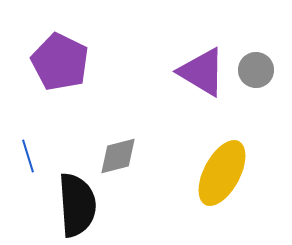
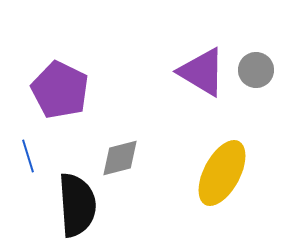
purple pentagon: moved 28 px down
gray diamond: moved 2 px right, 2 px down
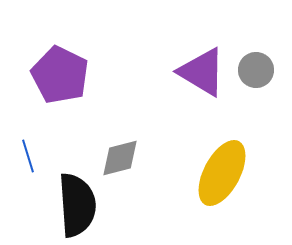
purple pentagon: moved 15 px up
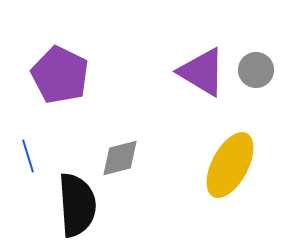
yellow ellipse: moved 8 px right, 8 px up
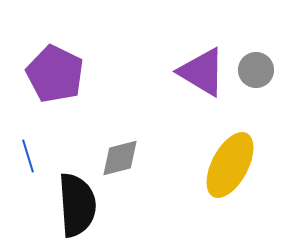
purple pentagon: moved 5 px left, 1 px up
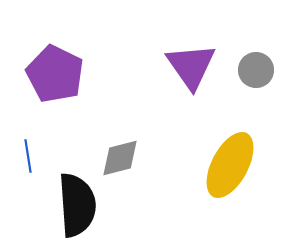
purple triangle: moved 11 px left, 6 px up; rotated 24 degrees clockwise
blue line: rotated 8 degrees clockwise
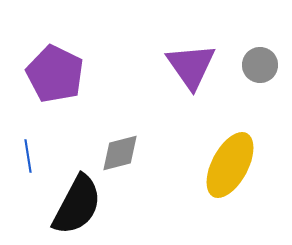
gray circle: moved 4 px right, 5 px up
gray diamond: moved 5 px up
black semicircle: rotated 32 degrees clockwise
